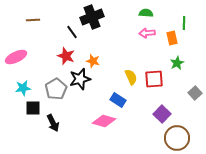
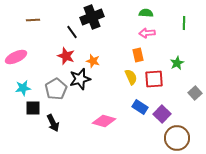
orange rectangle: moved 34 px left, 17 px down
blue rectangle: moved 22 px right, 7 px down
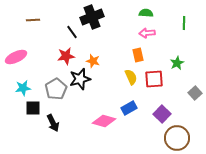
red star: rotated 30 degrees counterclockwise
blue rectangle: moved 11 px left, 1 px down; rotated 63 degrees counterclockwise
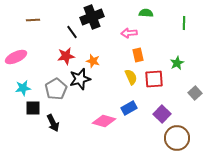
pink arrow: moved 18 px left
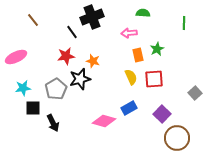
green semicircle: moved 3 px left
brown line: rotated 56 degrees clockwise
green star: moved 20 px left, 14 px up
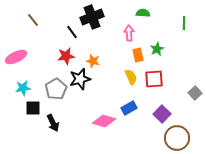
pink arrow: rotated 91 degrees clockwise
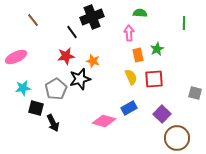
green semicircle: moved 3 px left
gray square: rotated 32 degrees counterclockwise
black square: moved 3 px right; rotated 14 degrees clockwise
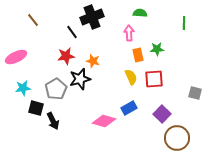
green star: rotated 24 degrees clockwise
black arrow: moved 2 px up
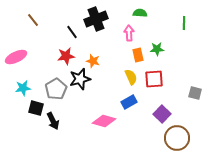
black cross: moved 4 px right, 2 px down
blue rectangle: moved 6 px up
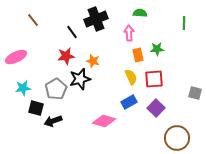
purple square: moved 6 px left, 6 px up
black arrow: rotated 96 degrees clockwise
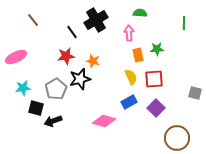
black cross: moved 1 px down; rotated 10 degrees counterclockwise
